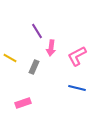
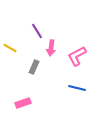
yellow line: moved 10 px up
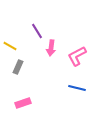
yellow line: moved 2 px up
gray rectangle: moved 16 px left
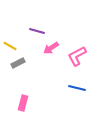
purple line: rotated 42 degrees counterclockwise
pink arrow: rotated 49 degrees clockwise
gray rectangle: moved 4 px up; rotated 40 degrees clockwise
pink rectangle: rotated 56 degrees counterclockwise
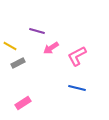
pink rectangle: rotated 42 degrees clockwise
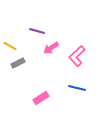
pink L-shape: rotated 15 degrees counterclockwise
pink rectangle: moved 18 px right, 5 px up
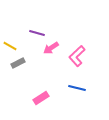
purple line: moved 2 px down
